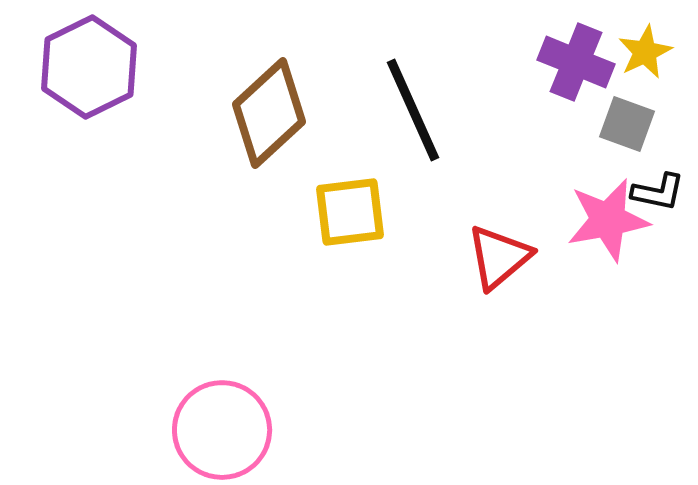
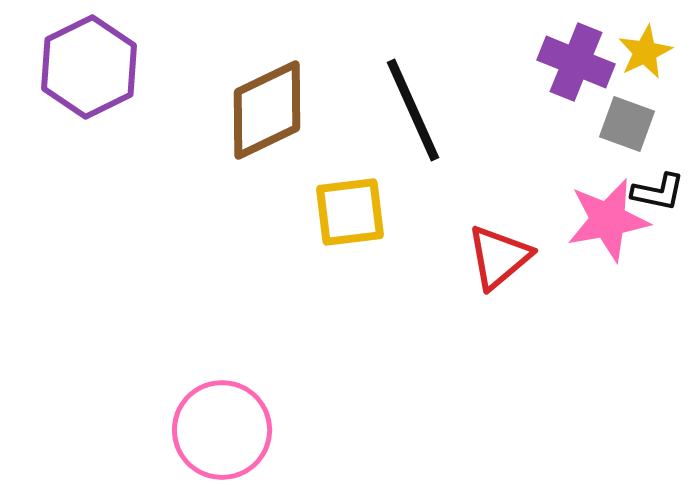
brown diamond: moved 2 px left, 3 px up; rotated 17 degrees clockwise
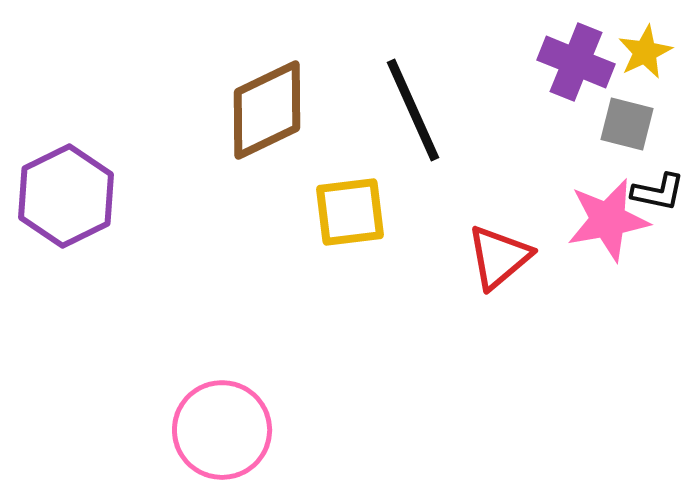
purple hexagon: moved 23 px left, 129 px down
gray square: rotated 6 degrees counterclockwise
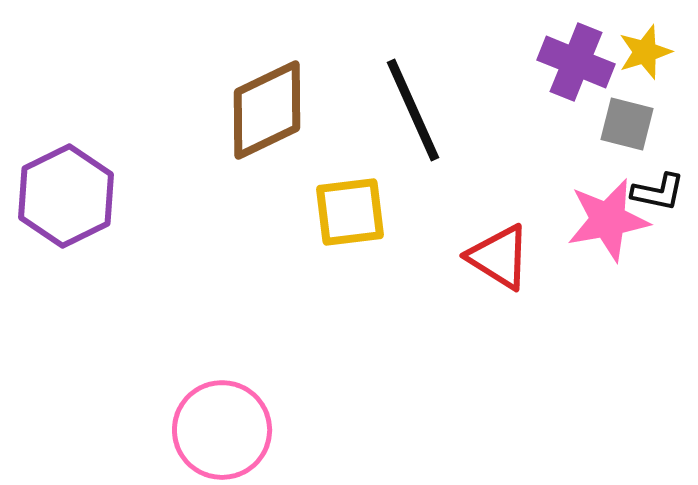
yellow star: rotated 8 degrees clockwise
red triangle: rotated 48 degrees counterclockwise
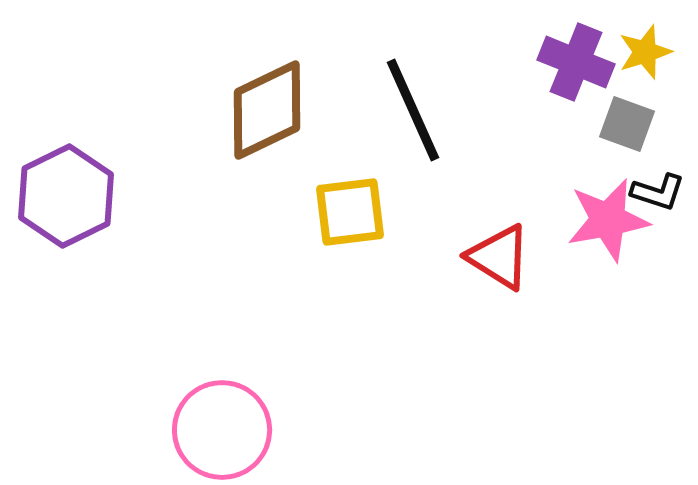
gray square: rotated 6 degrees clockwise
black L-shape: rotated 6 degrees clockwise
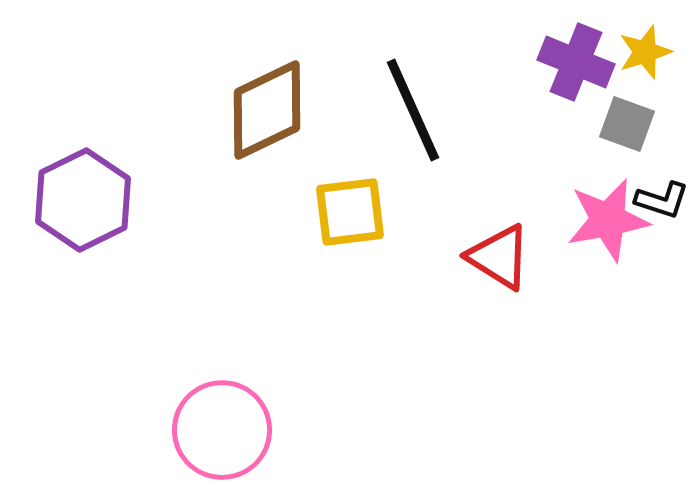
black L-shape: moved 4 px right, 8 px down
purple hexagon: moved 17 px right, 4 px down
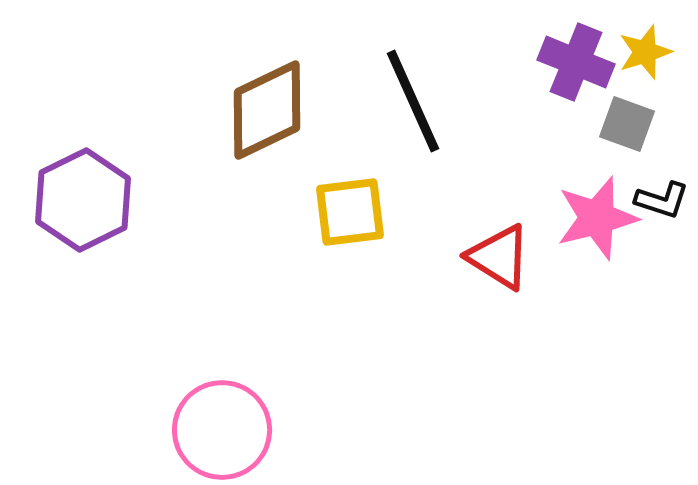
black line: moved 9 px up
pink star: moved 11 px left, 2 px up; rotated 4 degrees counterclockwise
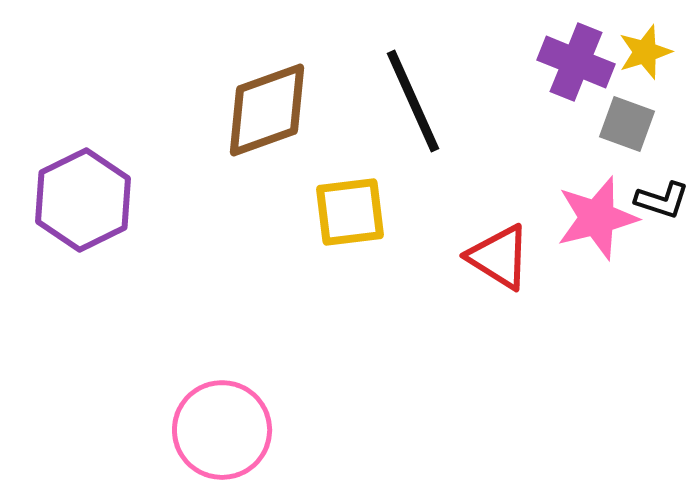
brown diamond: rotated 6 degrees clockwise
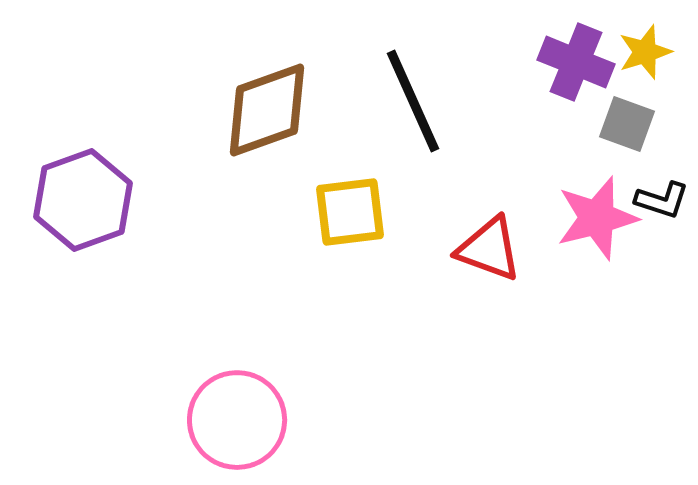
purple hexagon: rotated 6 degrees clockwise
red triangle: moved 10 px left, 8 px up; rotated 12 degrees counterclockwise
pink circle: moved 15 px right, 10 px up
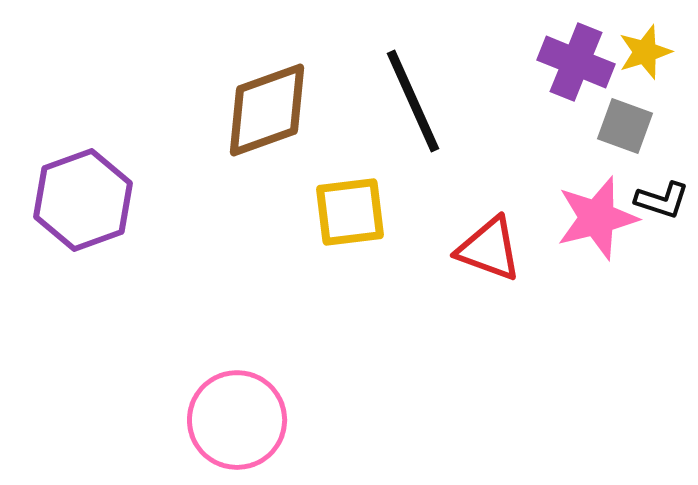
gray square: moved 2 px left, 2 px down
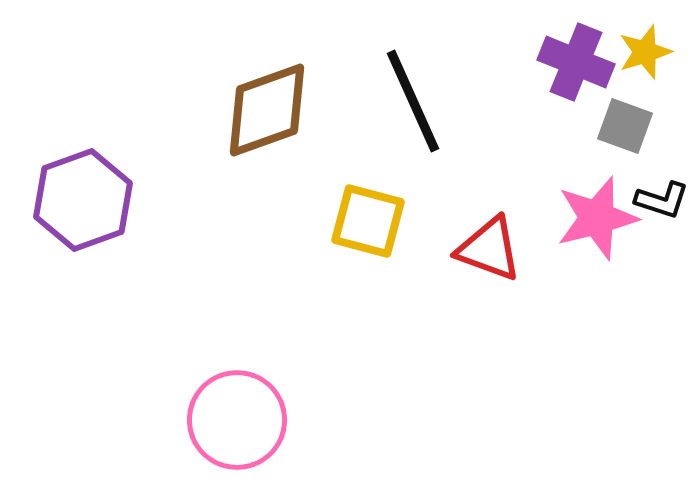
yellow square: moved 18 px right, 9 px down; rotated 22 degrees clockwise
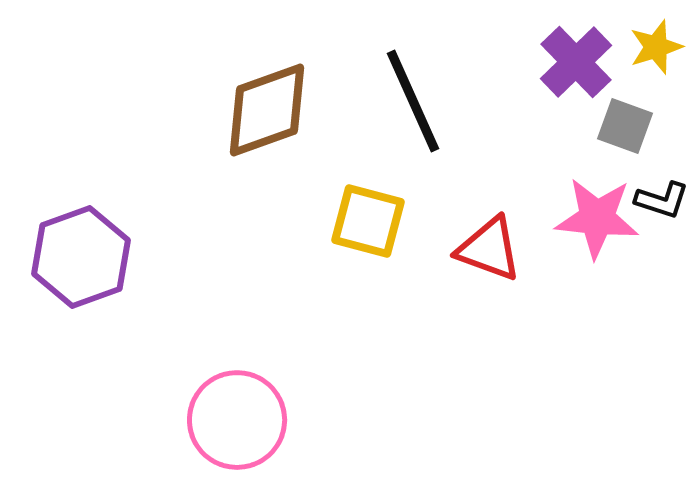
yellow star: moved 11 px right, 5 px up
purple cross: rotated 24 degrees clockwise
purple hexagon: moved 2 px left, 57 px down
pink star: rotated 20 degrees clockwise
